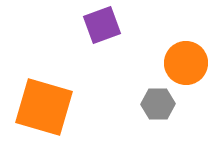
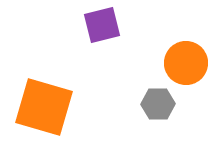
purple square: rotated 6 degrees clockwise
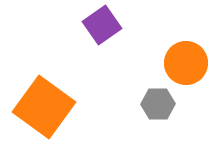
purple square: rotated 21 degrees counterclockwise
orange square: rotated 20 degrees clockwise
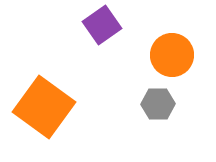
orange circle: moved 14 px left, 8 px up
